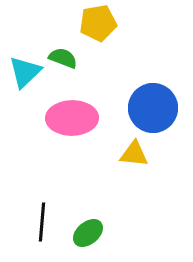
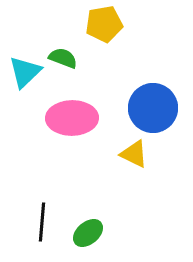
yellow pentagon: moved 6 px right, 1 px down
yellow triangle: rotated 20 degrees clockwise
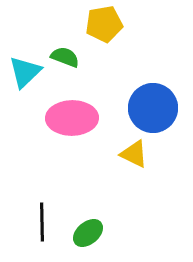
green semicircle: moved 2 px right, 1 px up
black line: rotated 6 degrees counterclockwise
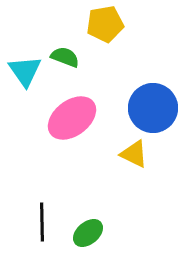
yellow pentagon: moved 1 px right
cyan triangle: moved 1 px up; rotated 21 degrees counterclockwise
pink ellipse: rotated 36 degrees counterclockwise
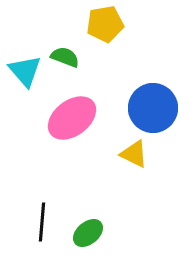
cyan triangle: rotated 6 degrees counterclockwise
black line: rotated 6 degrees clockwise
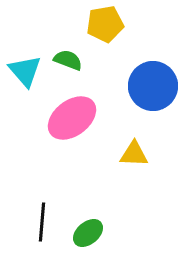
green semicircle: moved 3 px right, 3 px down
blue circle: moved 22 px up
yellow triangle: rotated 24 degrees counterclockwise
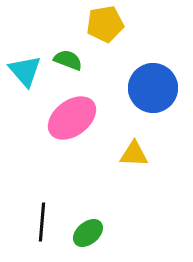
blue circle: moved 2 px down
